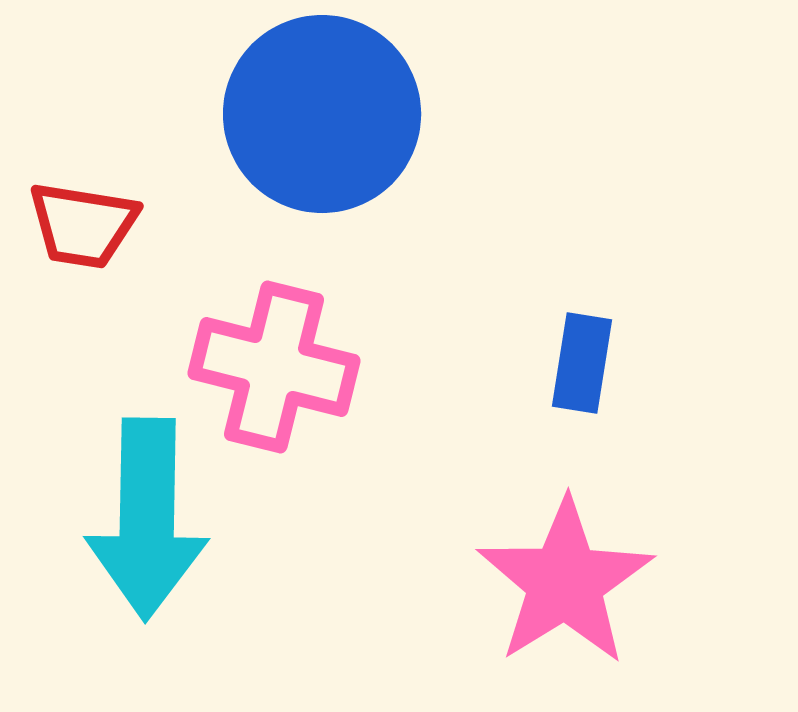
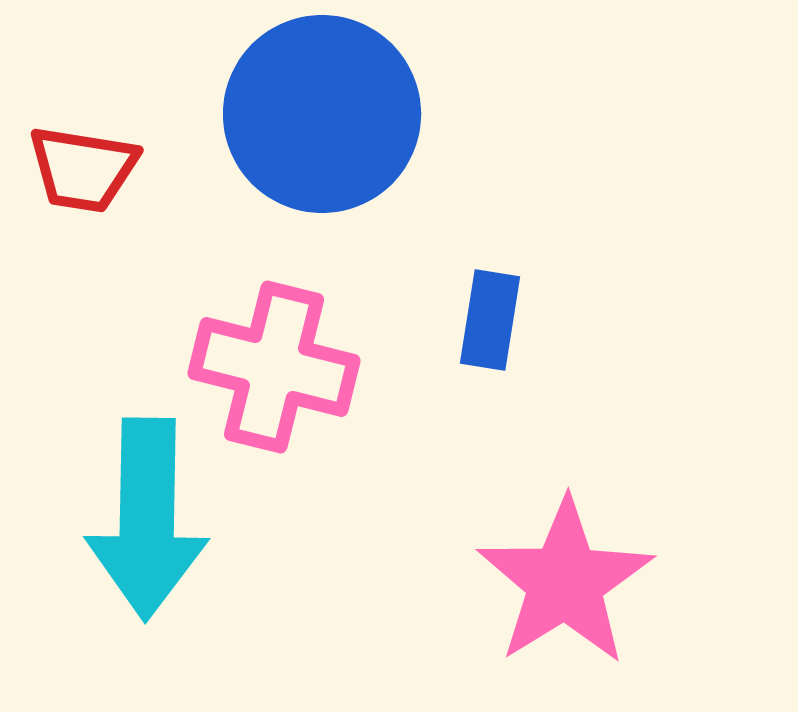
red trapezoid: moved 56 px up
blue rectangle: moved 92 px left, 43 px up
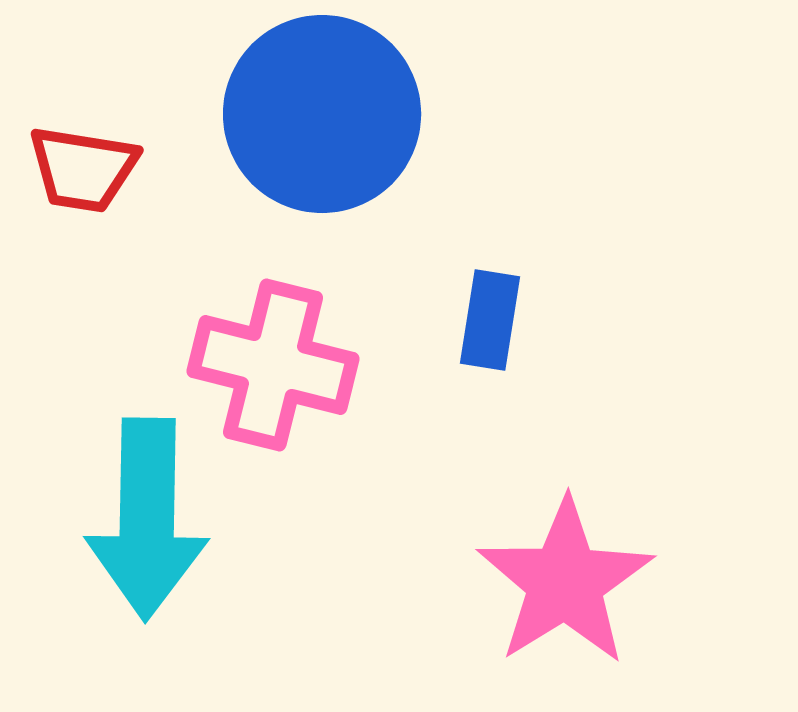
pink cross: moved 1 px left, 2 px up
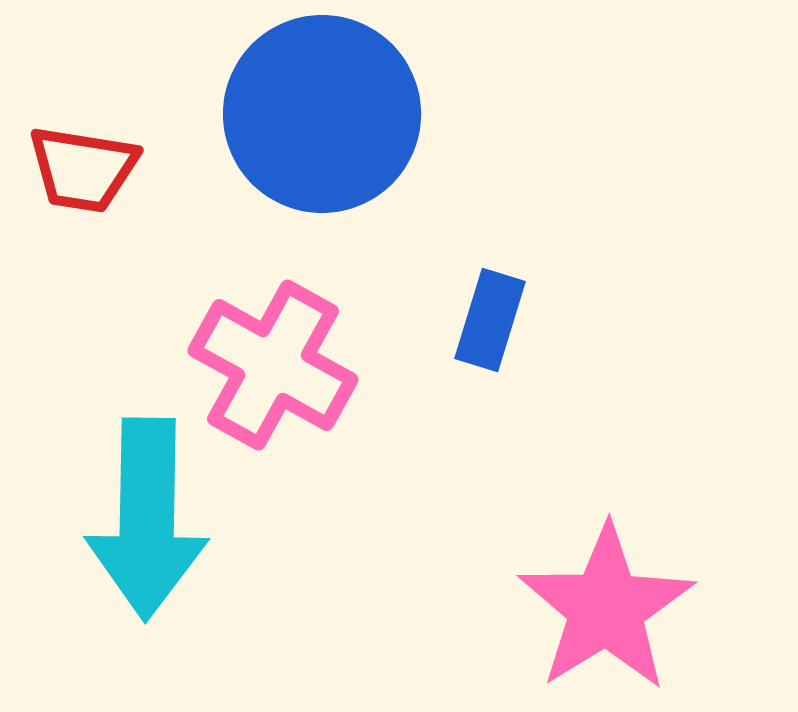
blue rectangle: rotated 8 degrees clockwise
pink cross: rotated 15 degrees clockwise
pink star: moved 41 px right, 26 px down
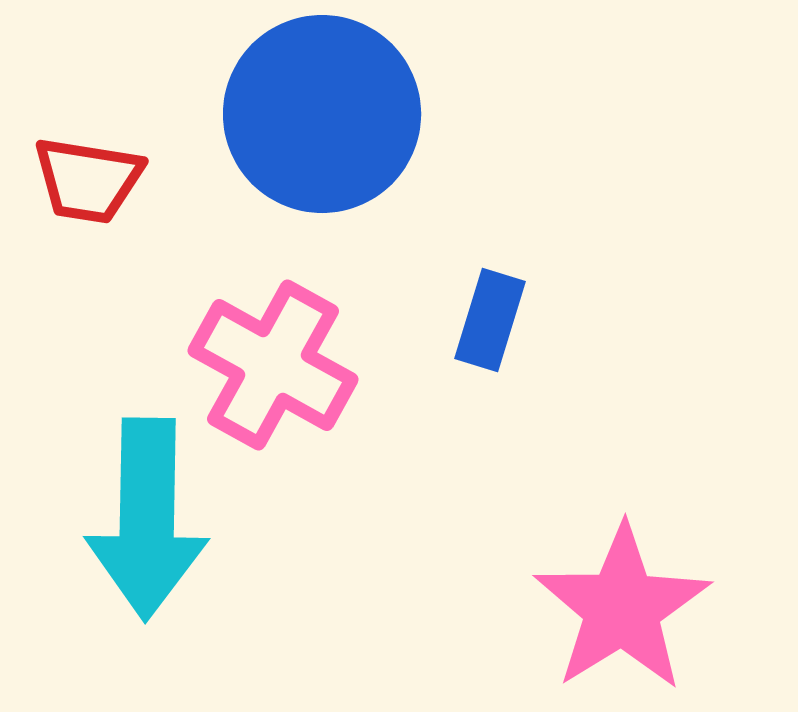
red trapezoid: moved 5 px right, 11 px down
pink star: moved 16 px right
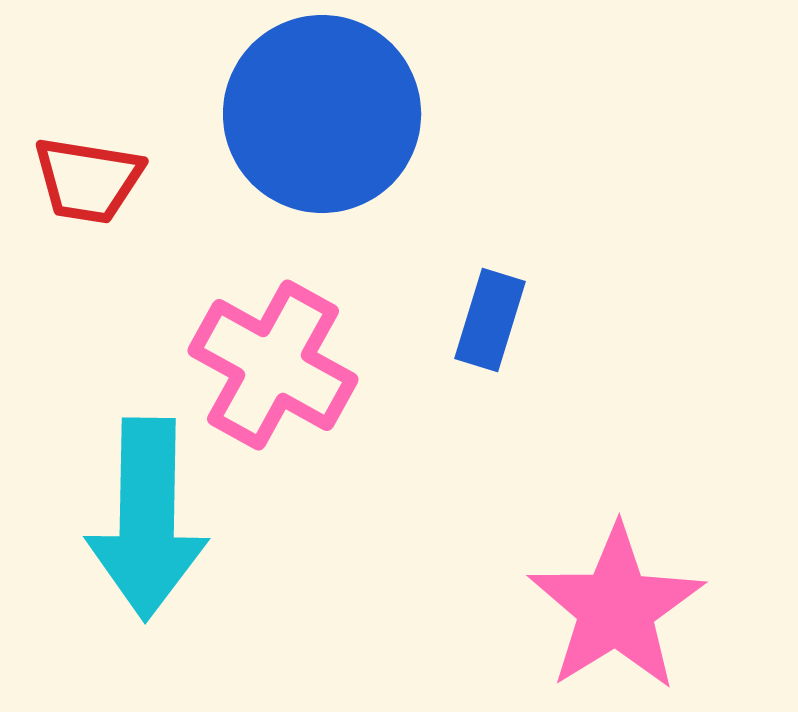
pink star: moved 6 px left
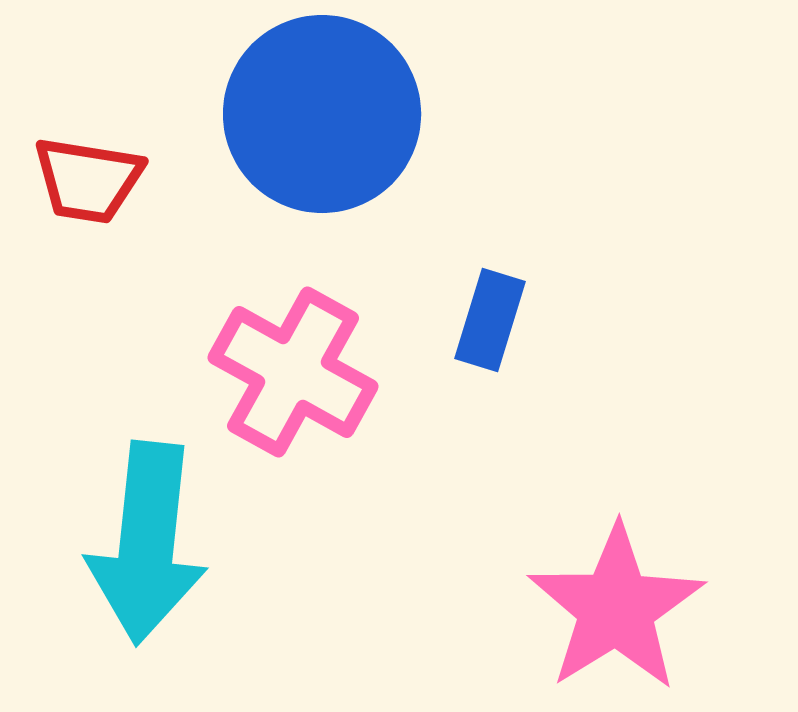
pink cross: moved 20 px right, 7 px down
cyan arrow: moved 24 px down; rotated 5 degrees clockwise
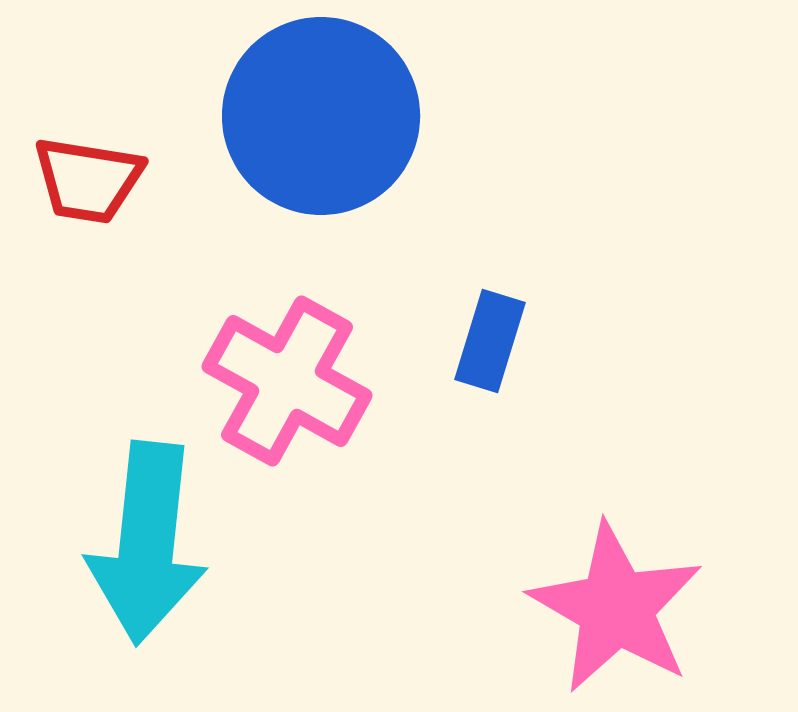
blue circle: moved 1 px left, 2 px down
blue rectangle: moved 21 px down
pink cross: moved 6 px left, 9 px down
pink star: rotated 10 degrees counterclockwise
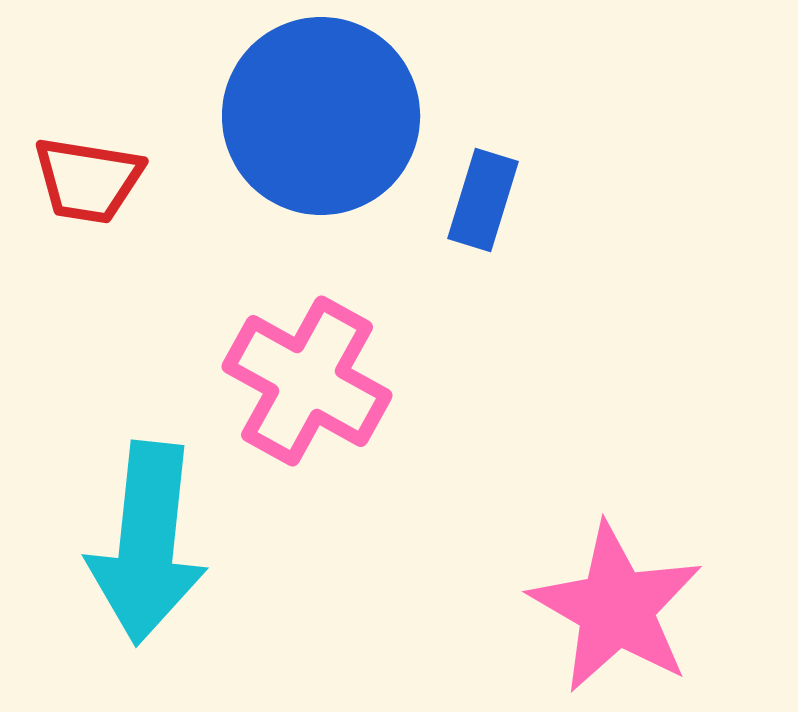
blue rectangle: moved 7 px left, 141 px up
pink cross: moved 20 px right
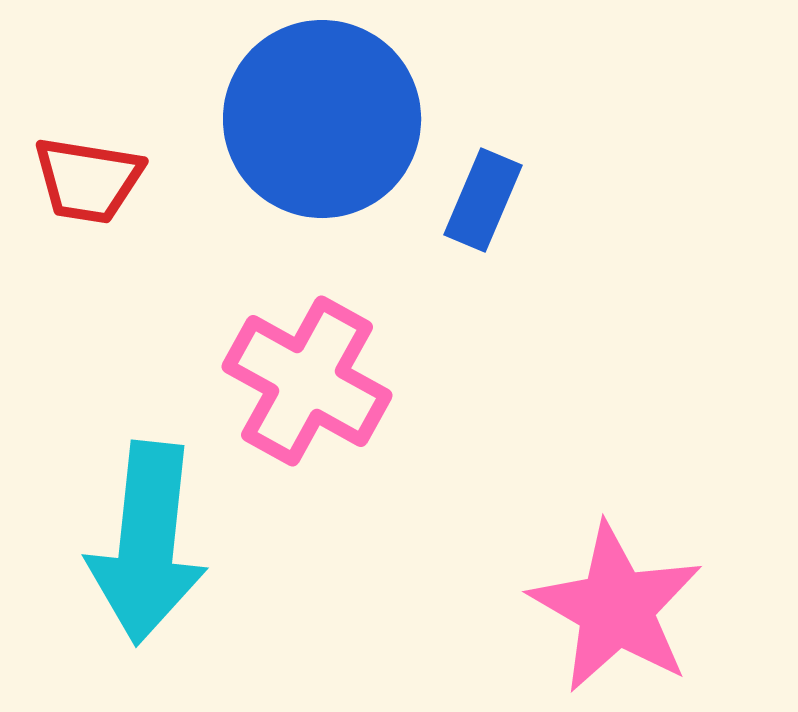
blue circle: moved 1 px right, 3 px down
blue rectangle: rotated 6 degrees clockwise
